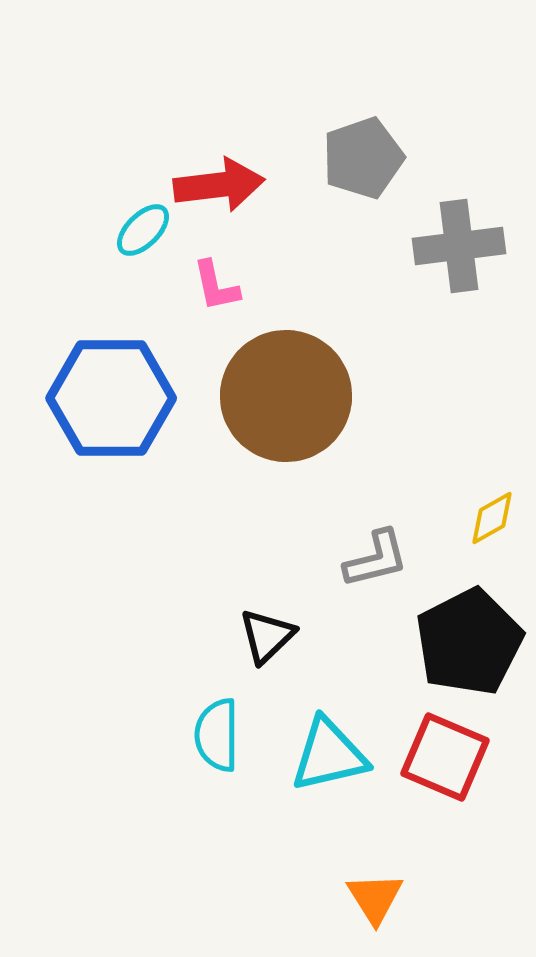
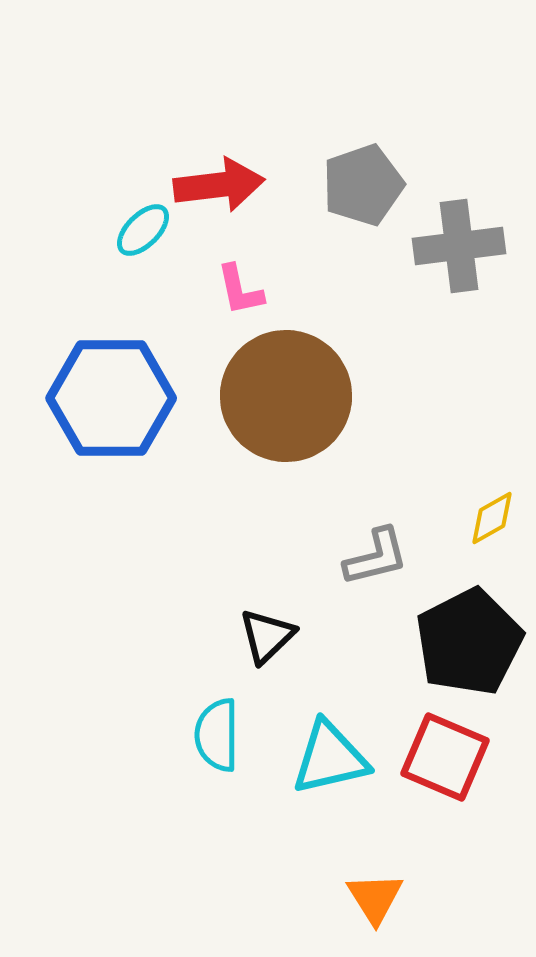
gray pentagon: moved 27 px down
pink L-shape: moved 24 px right, 4 px down
gray L-shape: moved 2 px up
cyan triangle: moved 1 px right, 3 px down
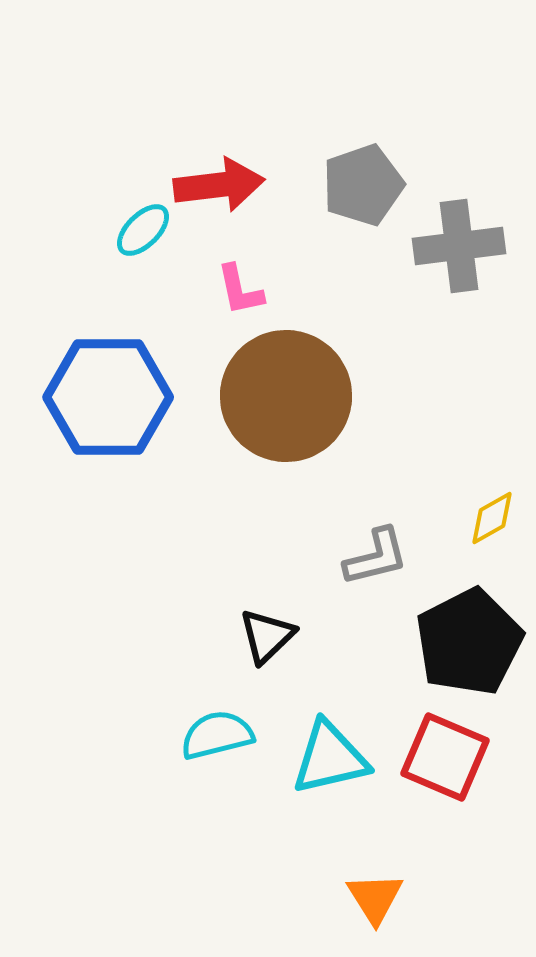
blue hexagon: moved 3 px left, 1 px up
cyan semicircle: rotated 76 degrees clockwise
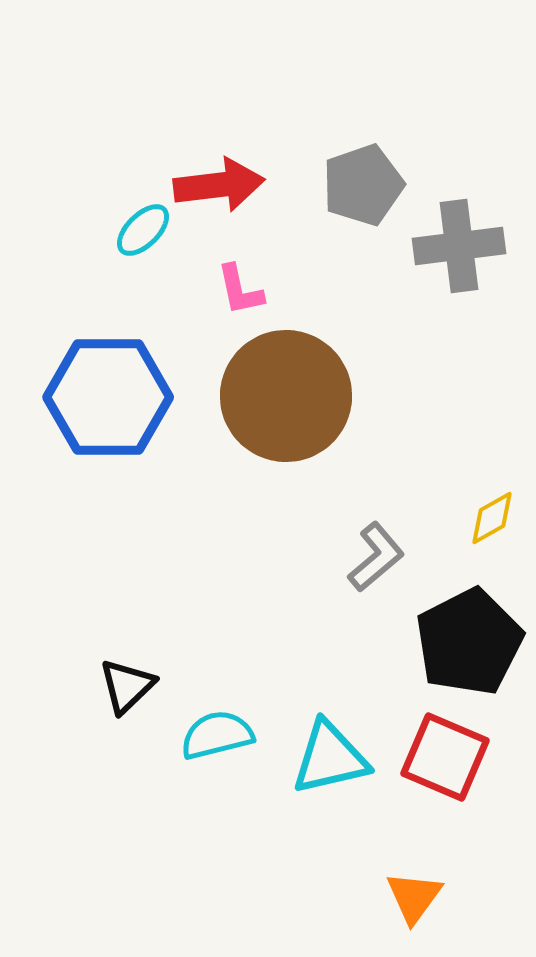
gray L-shape: rotated 26 degrees counterclockwise
black triangle: moved 140 px left, 50 px down
orange triangle: moved 39 px right, 1 px up; rotated 8 degrees clockwise
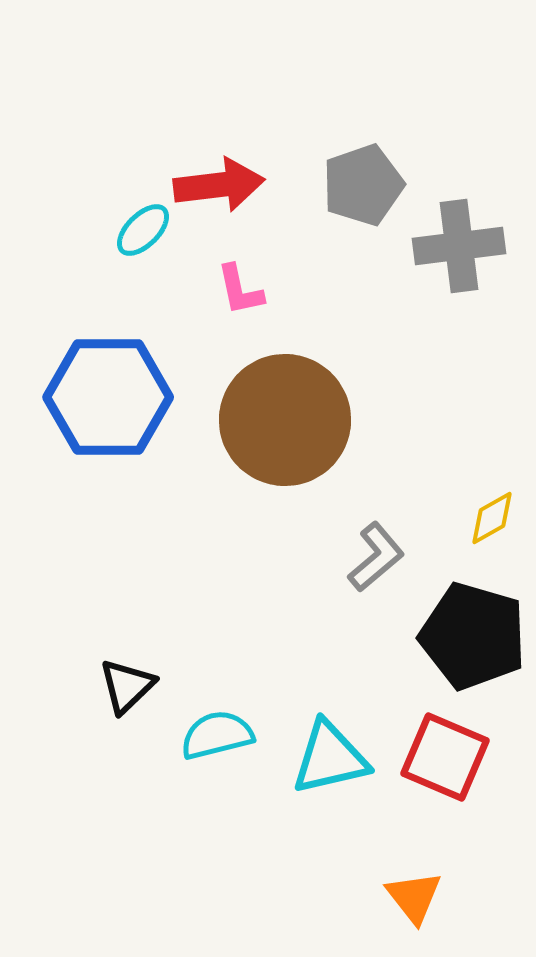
brown circle: moved 1 px left, 24 px down
black pentagon: moved 4 px right, 6 px up; rotated 29 degrees counterclockwise
orange triangle: rotated 14 degrees counterclockwise
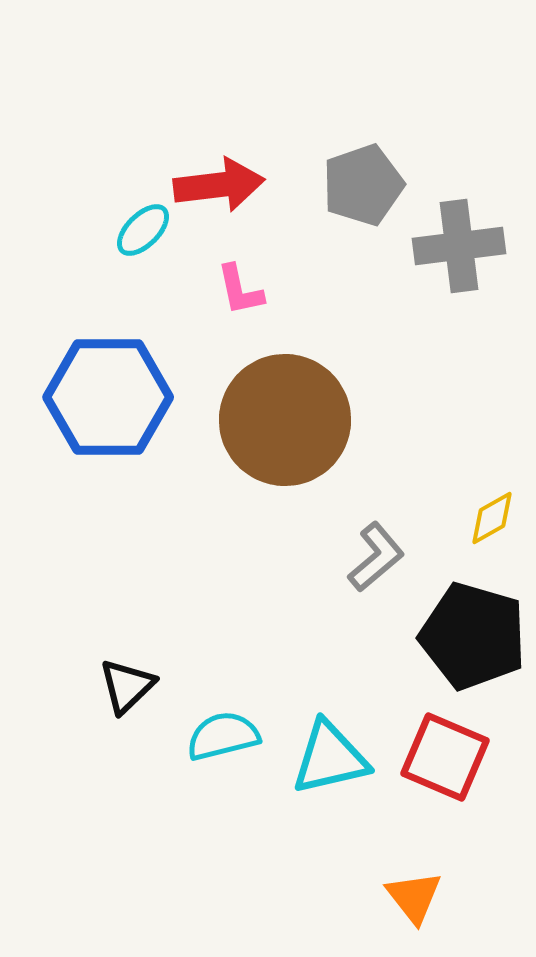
cyan semicircle: moved 6 px right, 1 px down
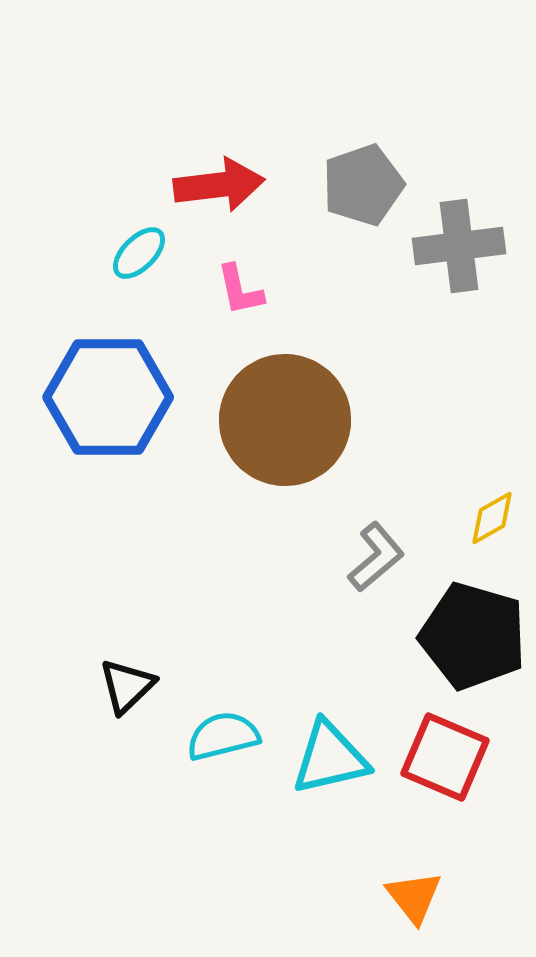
cyan ellipse: moved 4 px left, 23 px down
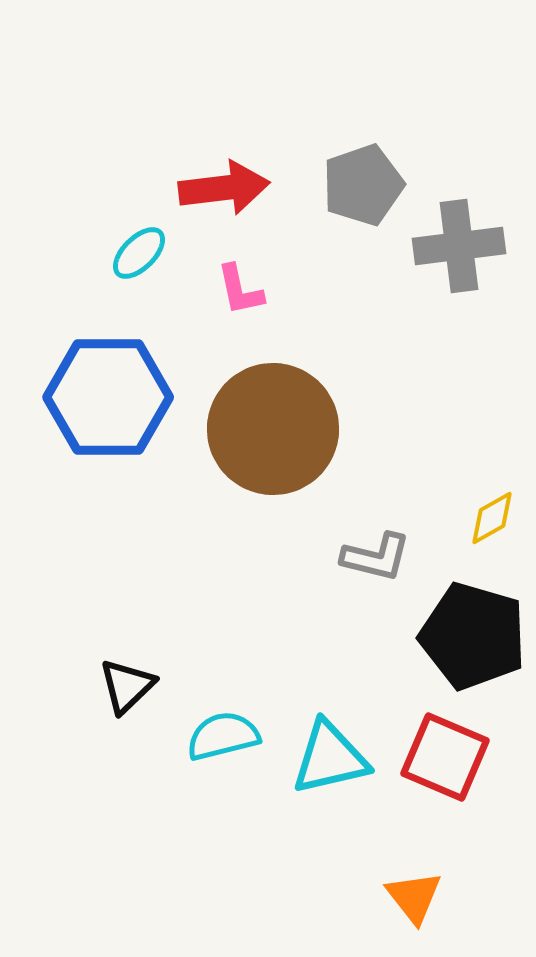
red arrow: moved 5 px right, 3 px down
brown circle: moved 12 px left, 9 px down
gray L-shape: rotated 54 degrees clockwise
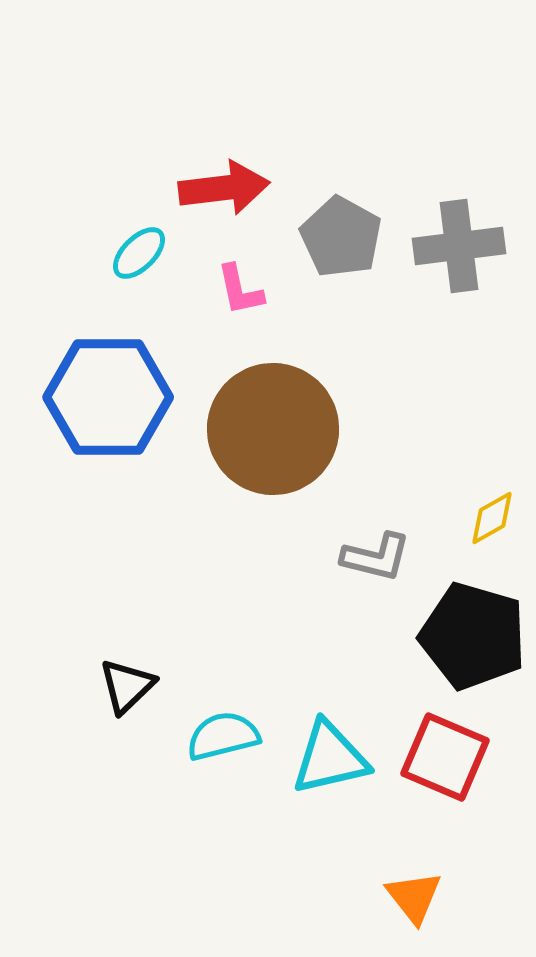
gray pentagon: moved 22 px left, 52 px down; rotated 24 degrees counterclockwise
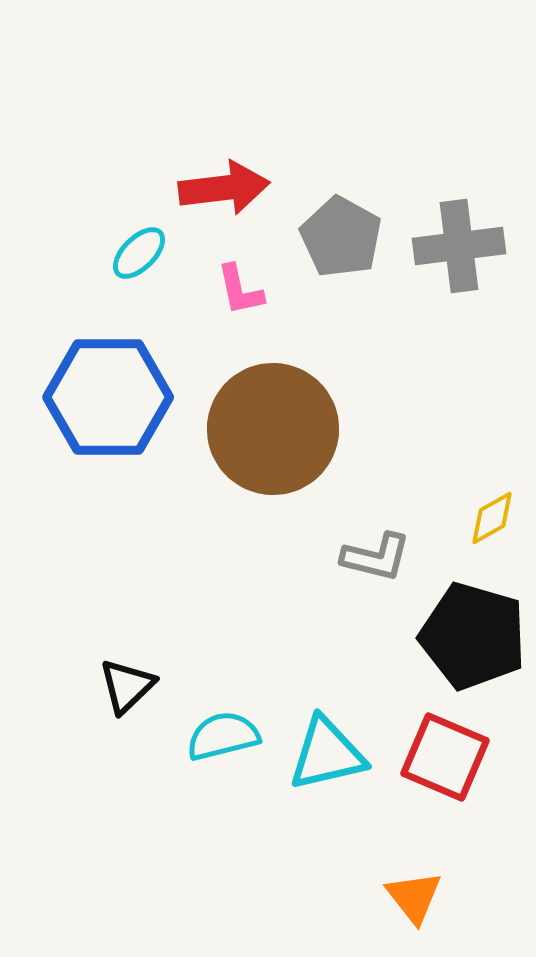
cyan triangle: moved 3 px left, 4 px up
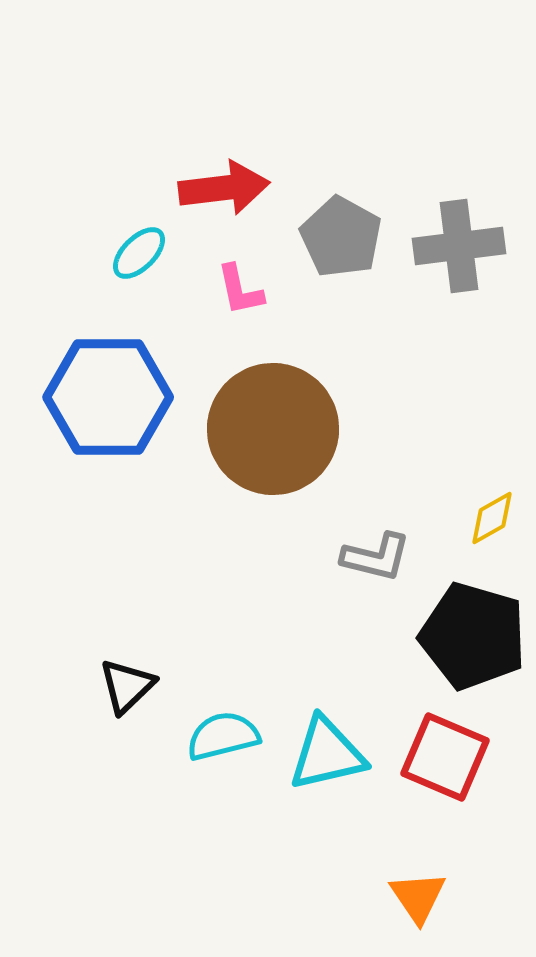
orange triangle: moved 4 px right; rotated 4 degrees clockwise
